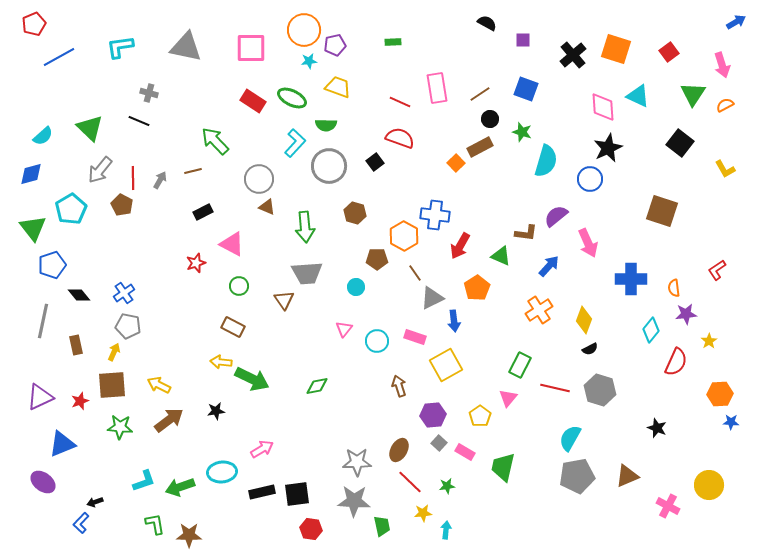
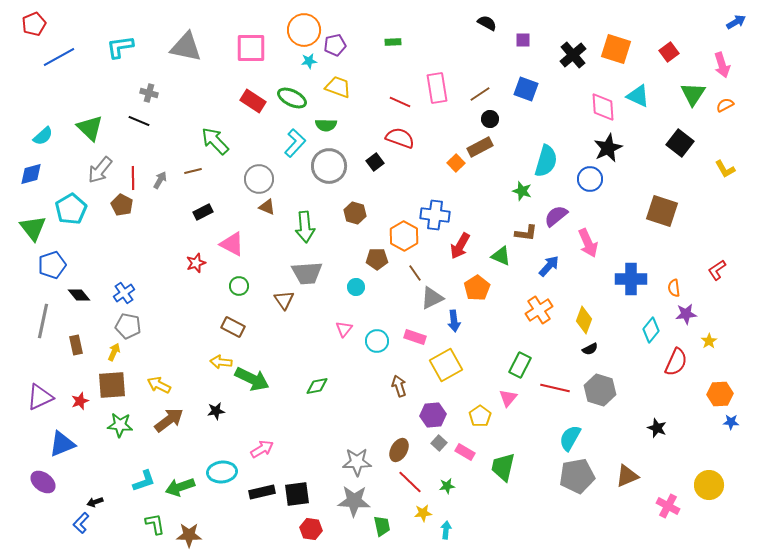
green star at (522, 132): moved 59 px down
green star at (120, 427): moved 2 px up
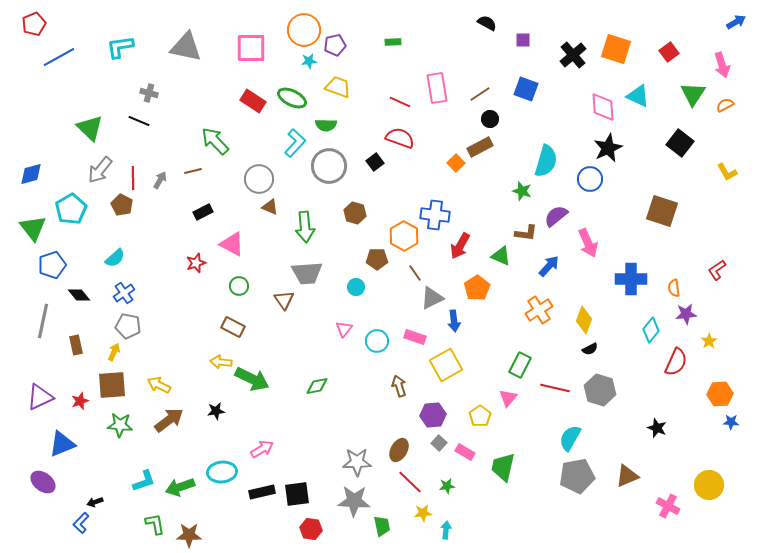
cyan semicircle at (43, 136): moved 72 px right, 122 px down
yellow L-shape at (725, 169): moved 2 px right, 3 px down
brown triangle at (267, 207): moved 3 px right
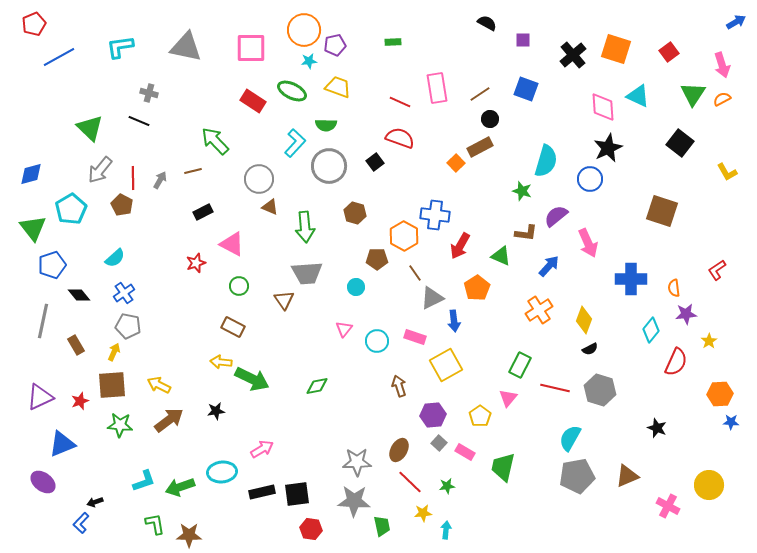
green ellipse at (292, 98): moved 7 px up
orange semicircle at (725, 105): moved 3 px left, 6 px up
brown rectangle at (76, 345): rotated 18 degrees counterclockwise
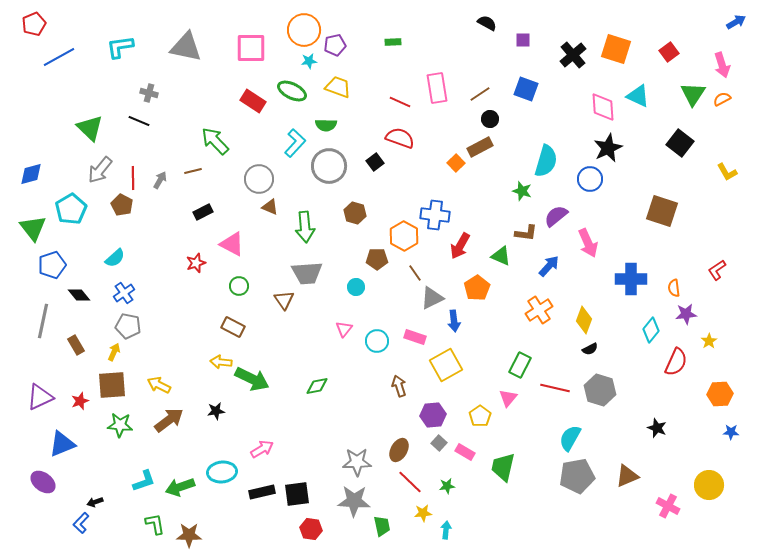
blue star at (731, 422): moved 10 px down
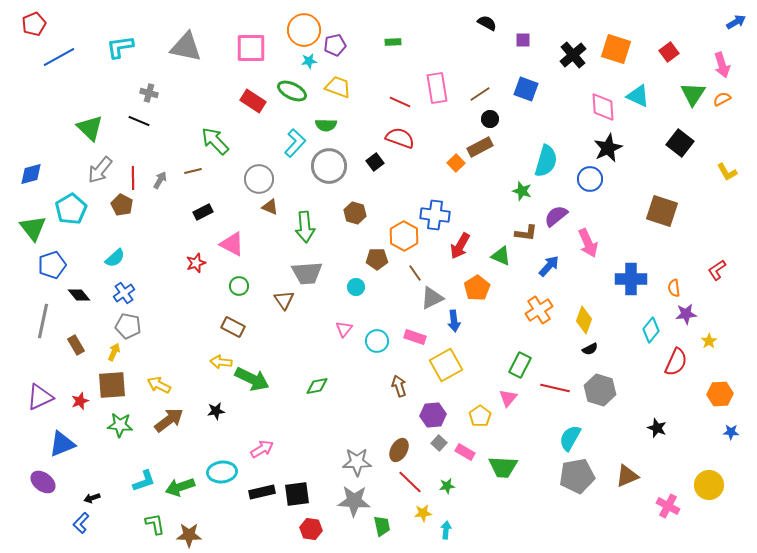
green trapezoid at (503, 467): rotated 100 degrees counterclockwise
black arrow at (95, 502): moved 3 px left, 4 px up
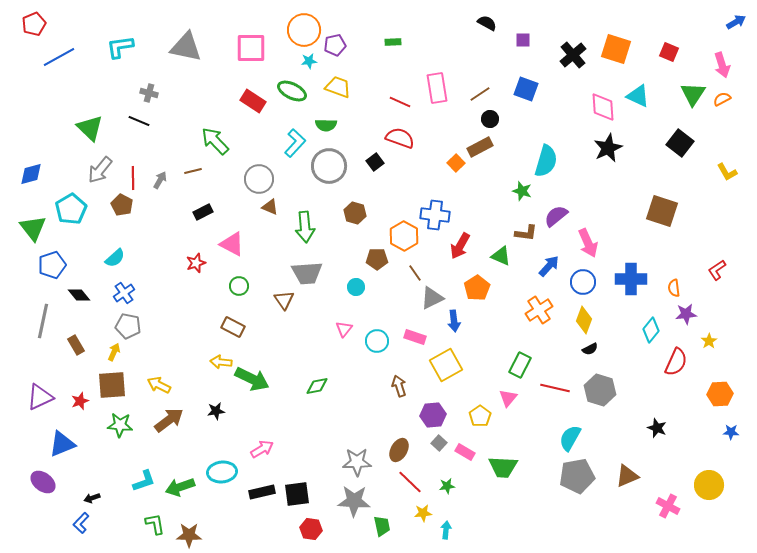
red square at (669, 52): rotated 30 degrees counterclockwise
blue circle at (590, 179): moved 7 px left, 103 px down
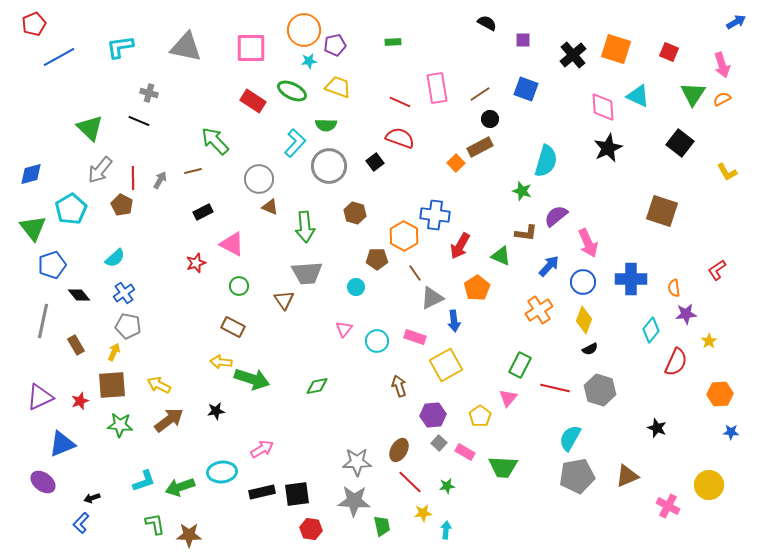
green arrow at (252, 379): rotated 8 degrees counterclockwise
